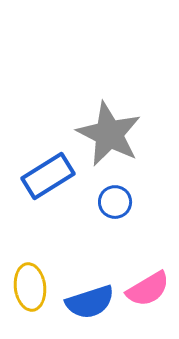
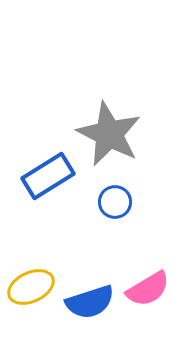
yellow ellipse: moved 1 px right; rotated 72 degrees clockwise
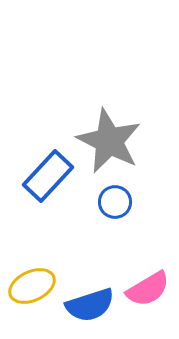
gray star: moved 7 px down
blue rectangle: rotated 15 degrees counterclockwise
yellow ellipse: moved 1 px right, 1 px up
blue semicircle: moved 3 px down
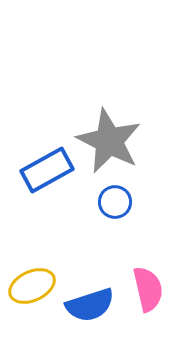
blue rectangle: moved 1 px left, 6 px up; rotated 18 degrees clockwise
pink semicircle: rotated 72 degrees counterclockwise
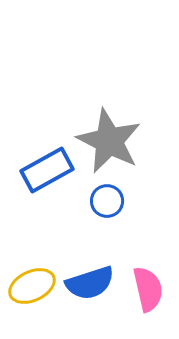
blue circle: moved 8 px left, 1 px up
blue semicircle: moved 22 px up
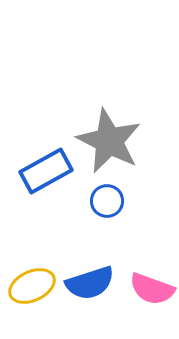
blue rectangle: moved 1 px left, 1 px down
pink semicircle: moved 4 px right; rotated 123 degrees clockwise
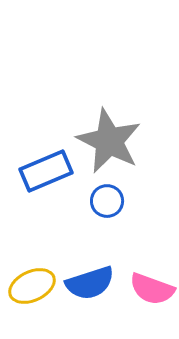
blue rectangle: rotated 6 degrees clockwise
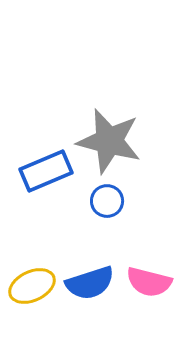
gray star: rotated 12 degrees counterclockwise
pink semicircle: moved 3 px left, 7 px up; rotated 6 degrees counterclockwise
